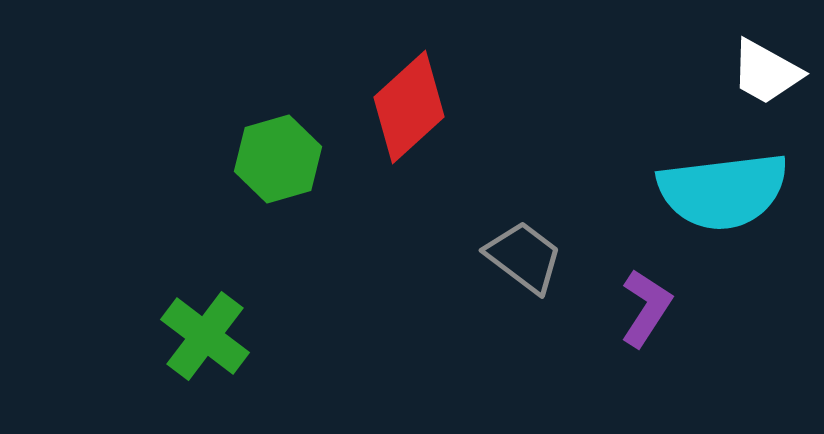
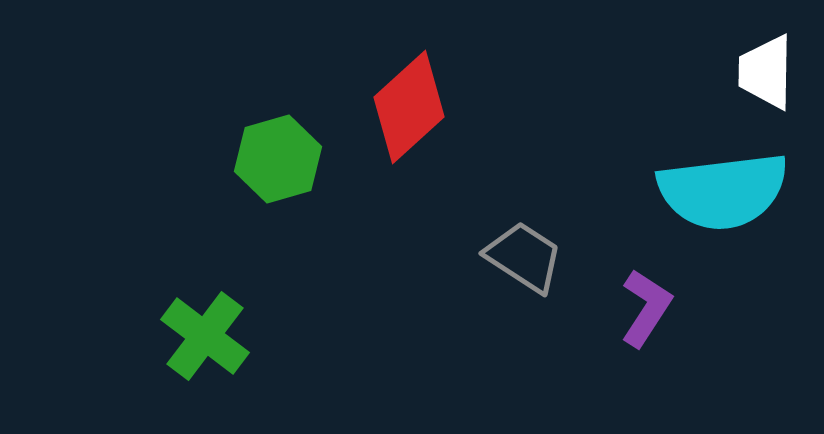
white trapezoid: rotated 62 degrees clockwise
gray trapezoid: rotated 4 degrees counterclockwise
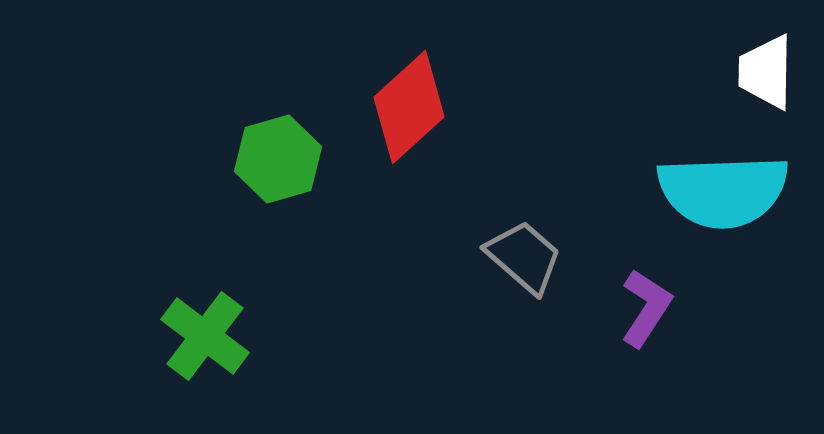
cyan semicircle: rotated 5 degrees clockwise
gray trapezoid: rotated 8 degrees clockwise
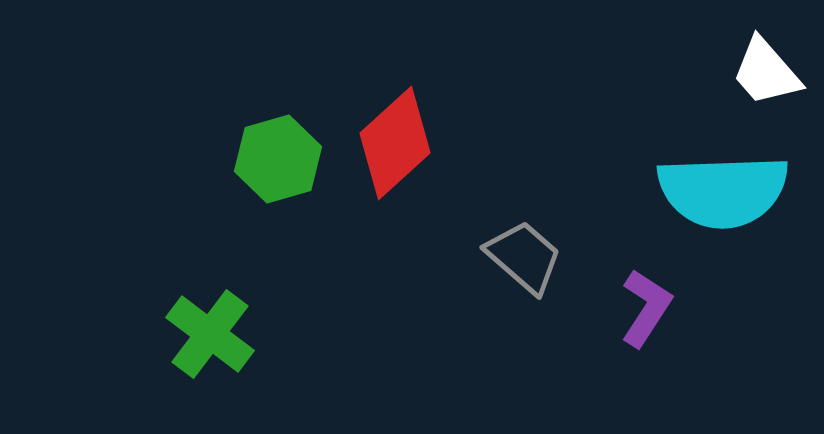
white trapezoid: rotated 42 degrees counterclockwise
red diamond: moved 14 px left, 36 px down
green cross: moved 5 px right, 2 px up
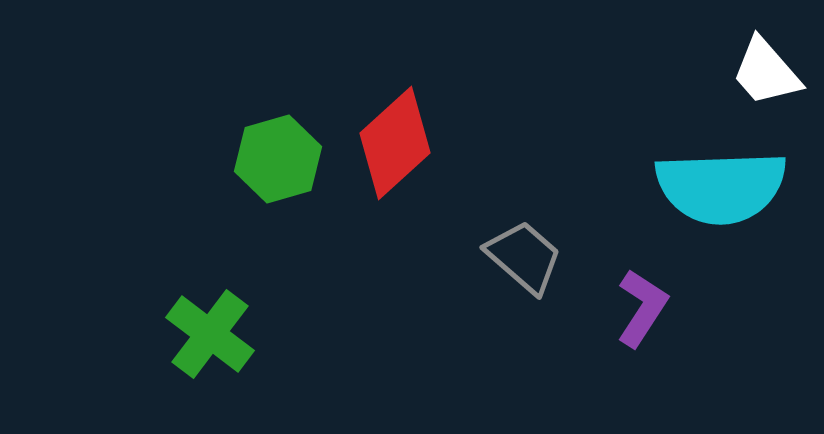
cyan semicircle: moved 2 px left, 4 px up
purple L-shape: moved 4 px left
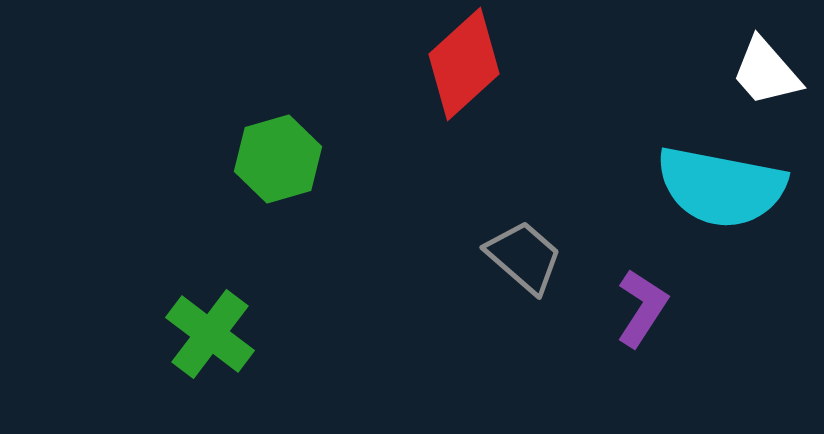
red diamond: moved 69 px right, 79 px up
cyan semicircle: rotated 13 degrees clockwise
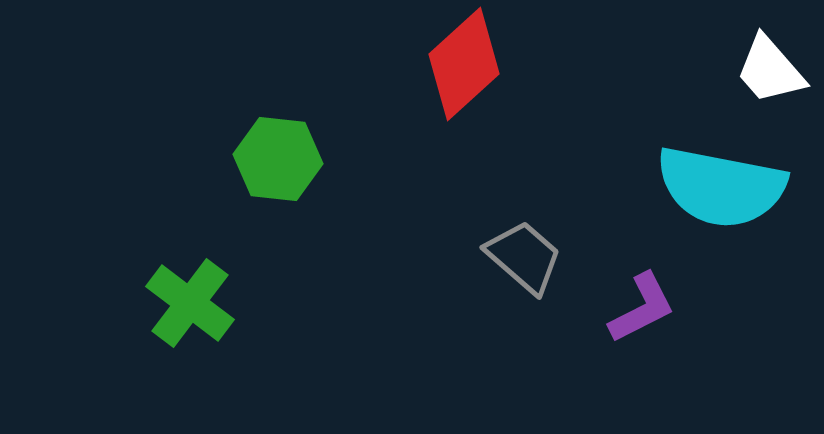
white trapezoid: moved 4 px right, 2 px up
green hexagon: rotated 22 degrees clockwise
purple L-shape: rotated 30 degrees clockwise
green cross: moved 20 px left, 31 px up
